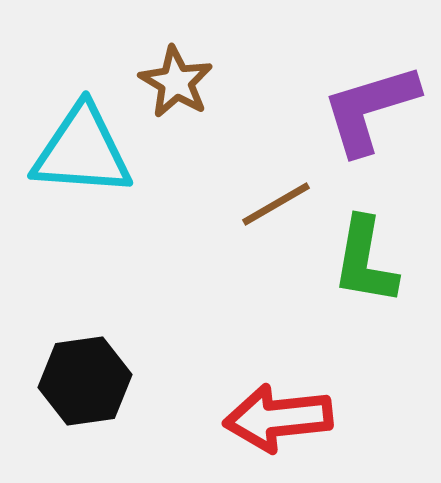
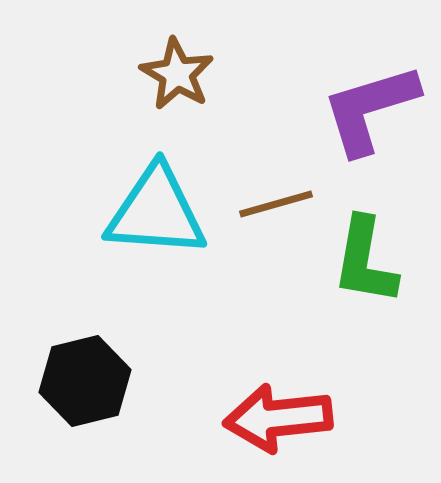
brown star: moved 1 px right, 8 px up
cyan triangle: moved 74 px right, 61 px down
brown line: rotated 14 degrees clockwise
black hexagon: rotated 6 degrees counterclockwise
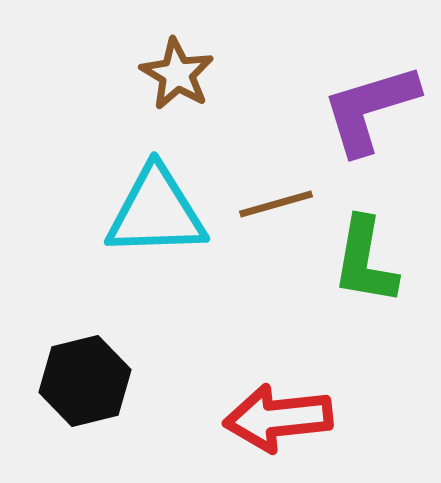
cyan triangle: rotated 6 degrees counterclockwise
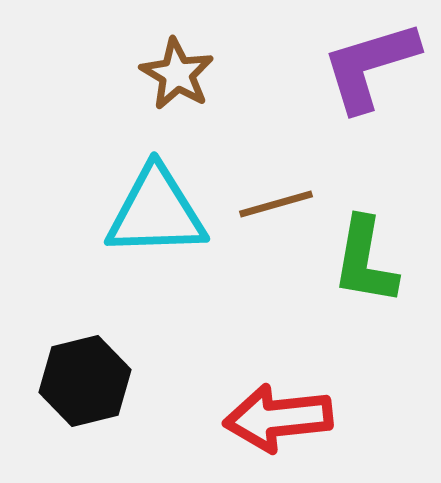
purple L-shape: moved 43 px up
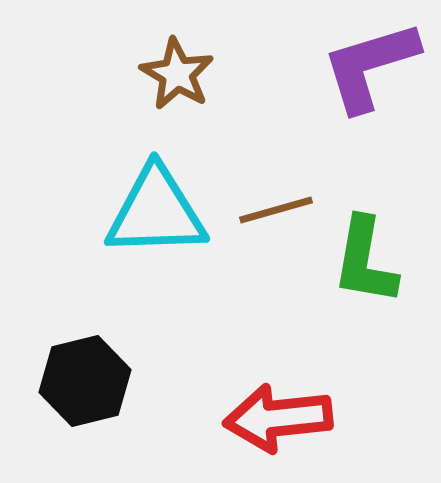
brown line: moved 6 px down
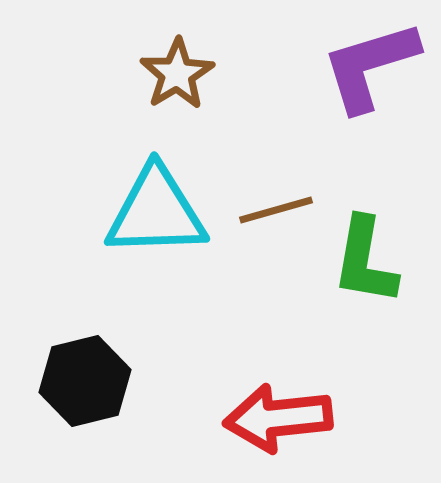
brown star: rotated 10 degrees clockwise
